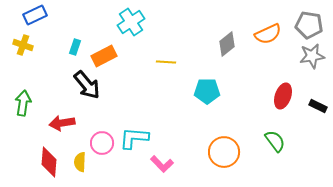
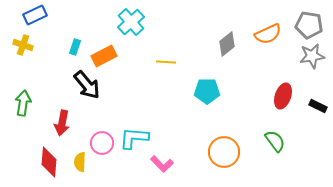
cyan cross: rotated 8 degrees counterclockwise
red arrow: rotated 70 degrees counterclockwise
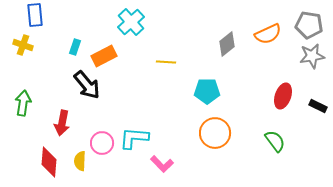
blue rectangle: rotated 70 degrees counterclockwise
orange circle: moved 9 px left, 19 px up
yellow semicircle: moved 1 px up
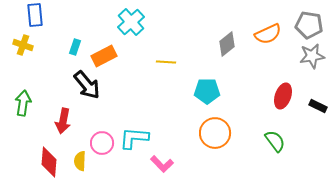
red arrow: moved 1 px right, 2 px up
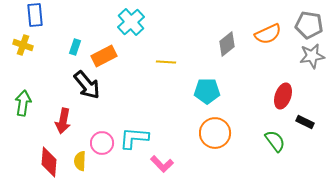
black rectangle: moved 13 px left, 16 px down
